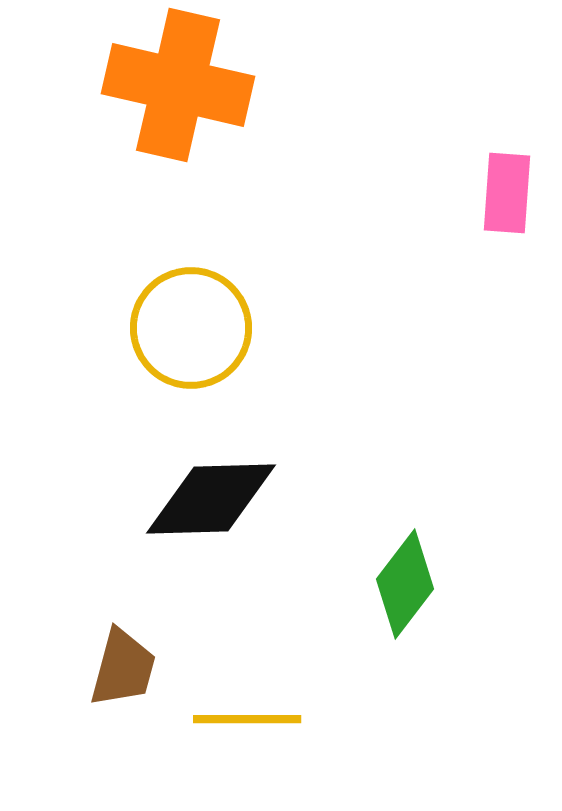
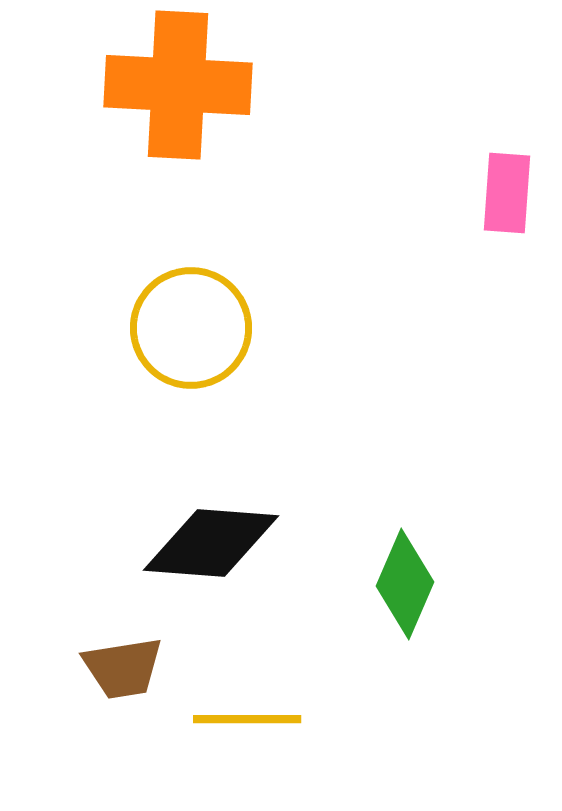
orange cross: rotated 10 degrees counterclockwise
black diamond: moved 44 px down; rotated 6 degrees clockwise
green diamond: rotated 14 degrees counterclockwise
brown trapezoid: rotated 66 degrees clockwise
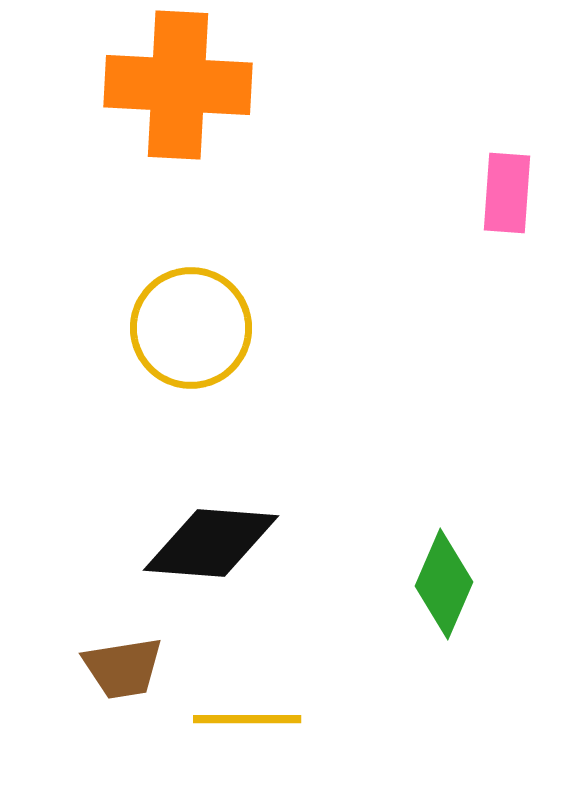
green diamond: moved 39 px right
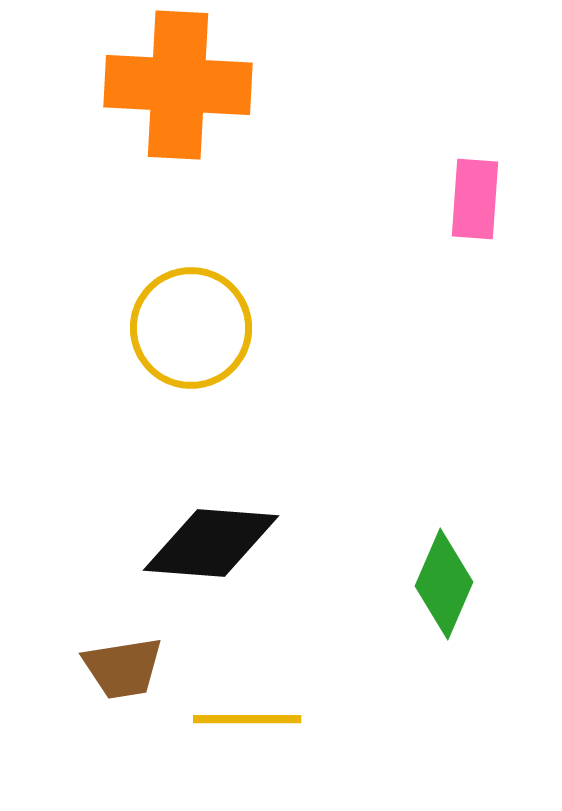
pink rectangle: moved 32 px left, 6 px down
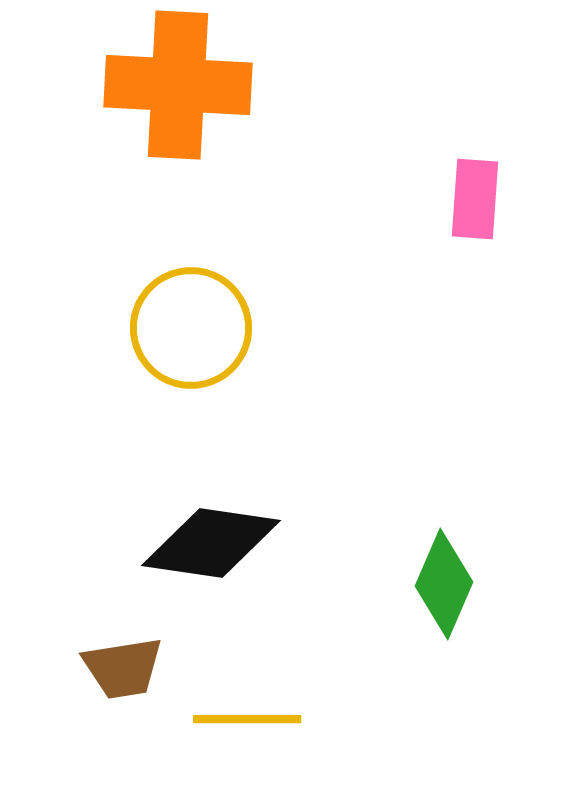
black diamond: rotated 4 degrees clockwise
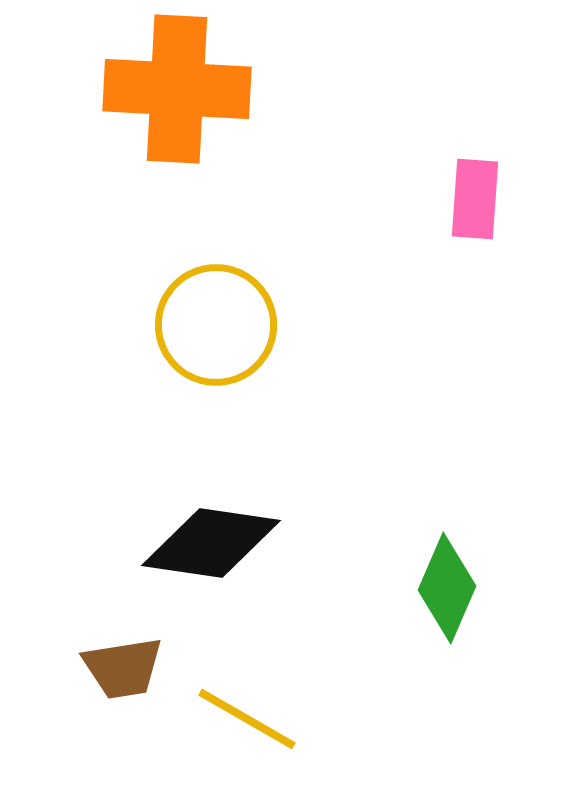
orange cross: moved 1 px left, 4 px down
yellow circle: moved 25 px right, 3 px up
green diamond: moved 3 px right, 4 px down
yellow line: rotated 30 degrees clockwise
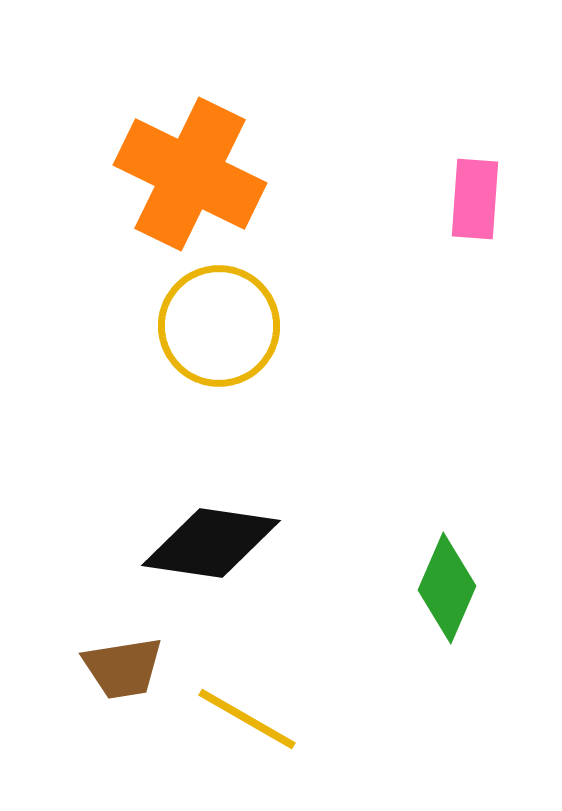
orange cross: moved 13 px right, 85 px down; rotated 23 degrees clockwise
yellow circle: moved 3 px right, 1 px down
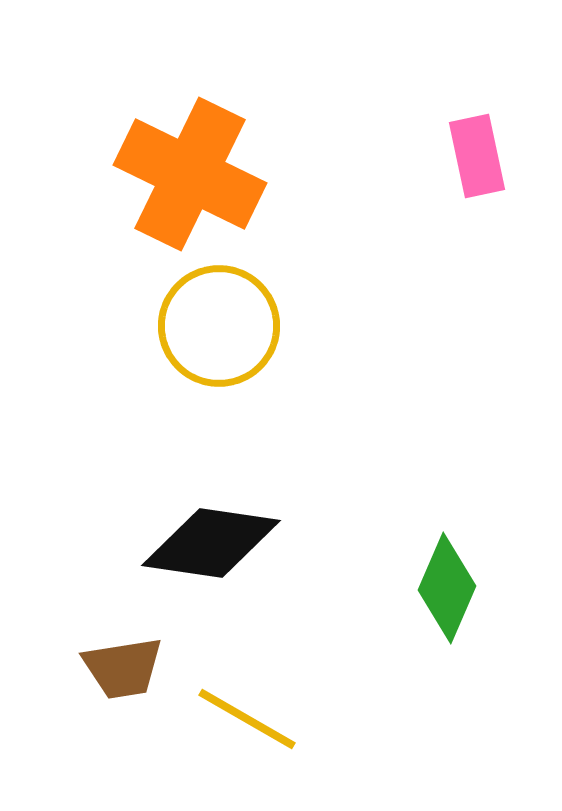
pink rectangle: moved 2 px right, 43 px up; rotated 16 degrees counterclockwise
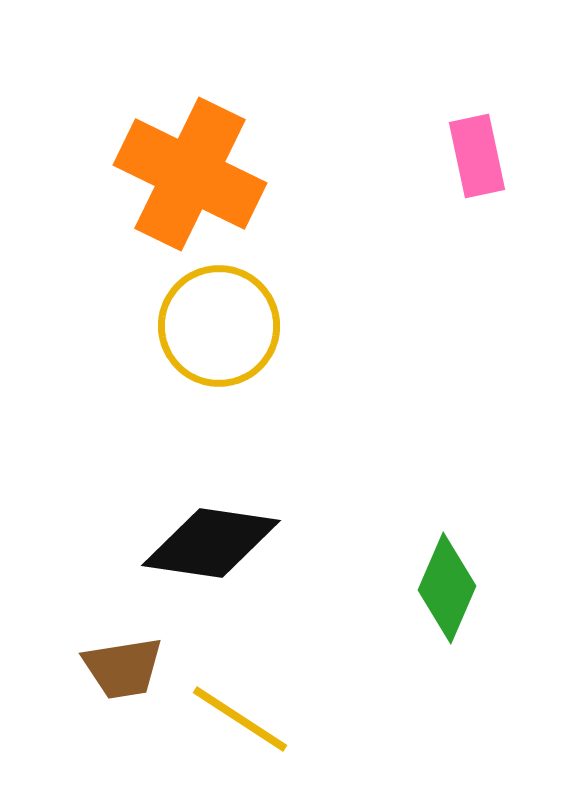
yellow line: moved 7 px left; rotated 3 degrees clockwise
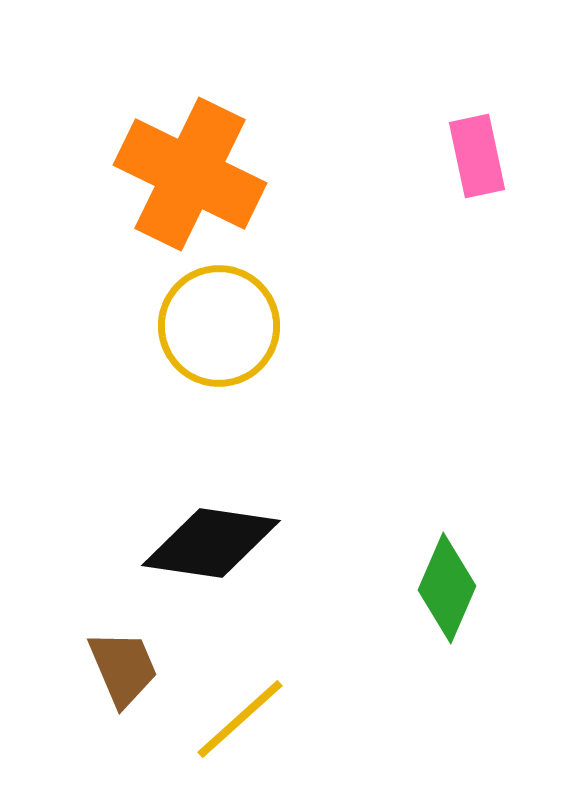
brown trapezoid: rotated 104 degrees counterclockwise
yellow line: rotated 75 degrees counterclockwise
